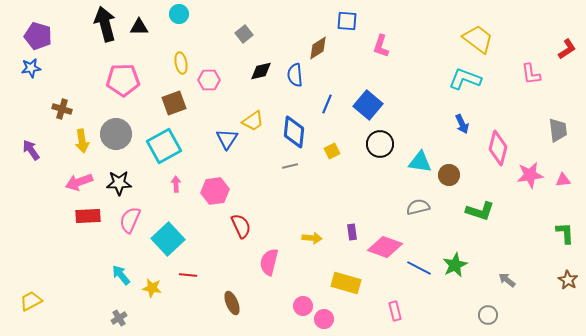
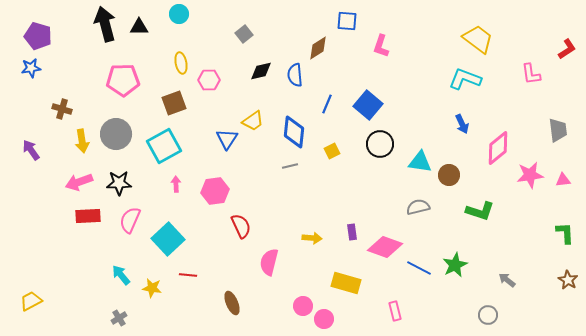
pink diamond at (498, 148): rotated 36 degrees clockwise
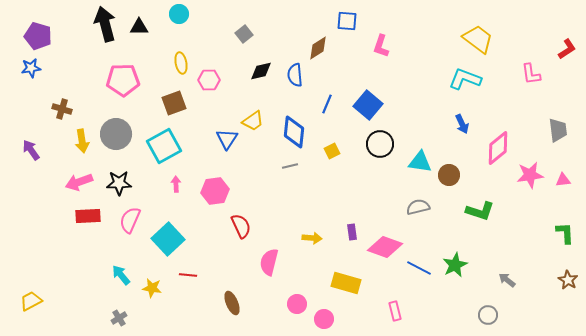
pink circle at (303, 306): moved 6 px left, 2 px up
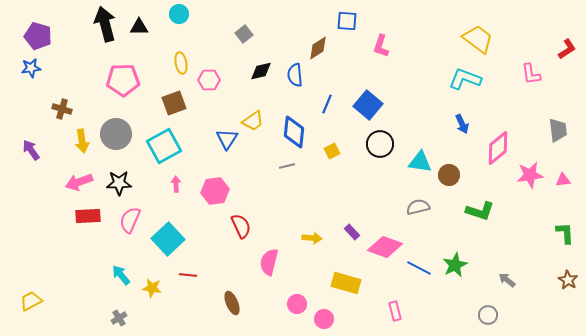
gray line at (290, 166): moved 3 px left
purple rectangle at (352, 232): rotated 35 degrees counterclockwise
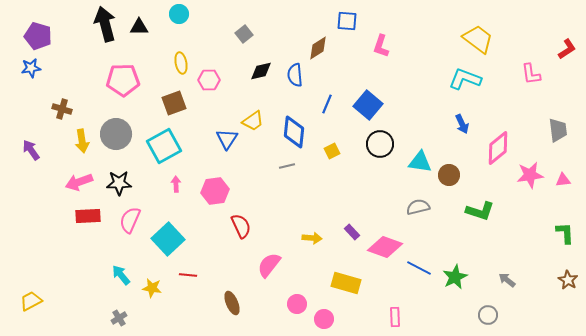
pink semicircle at (269, 262): moved 3 px down; rotated 24 degrees clockwise
green star at (455, 265): moved 12 px down
pink rectangle at (395, 311): moved 6 px down; rotated 12 degrees clockwise
